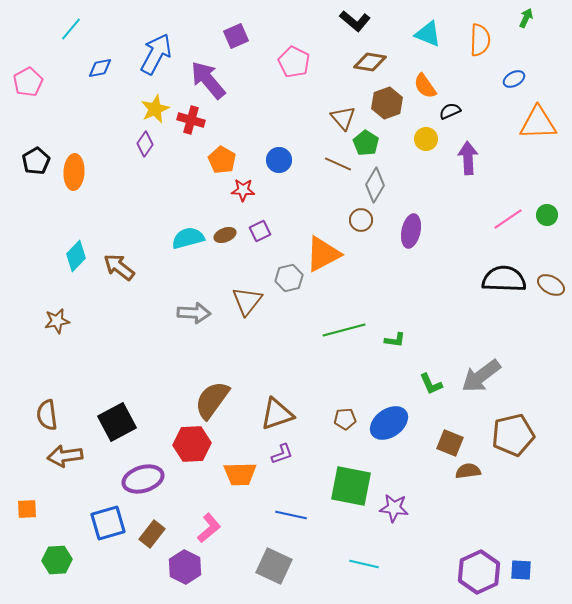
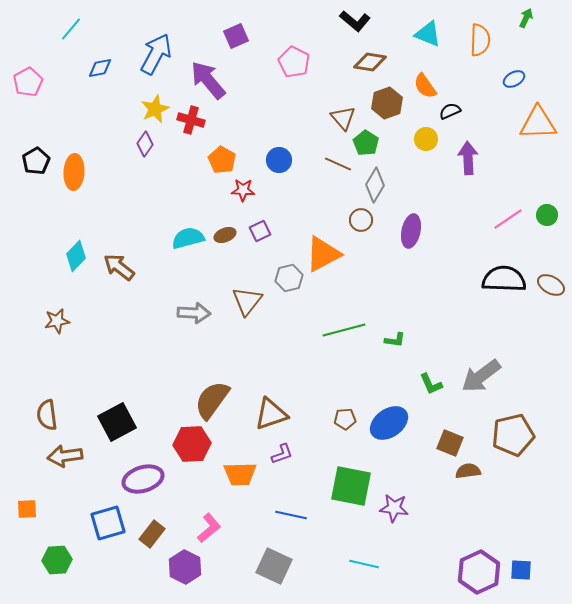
brown triangle at (277, 414): moved 6 px left
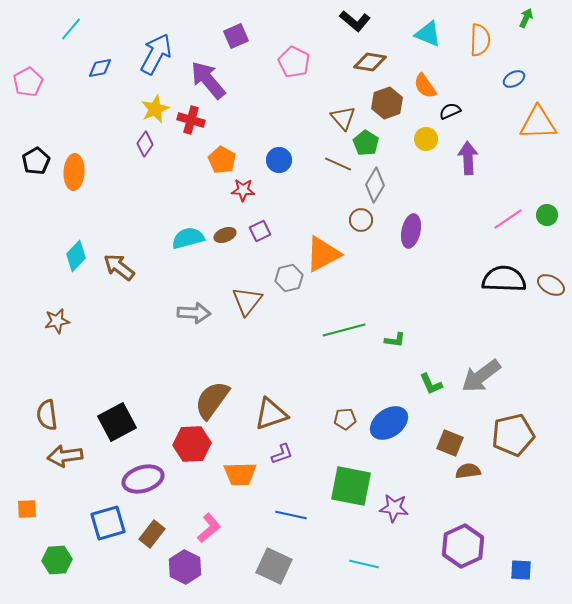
purple hexagon at (479, 572): moved 16 px left, 26 px up
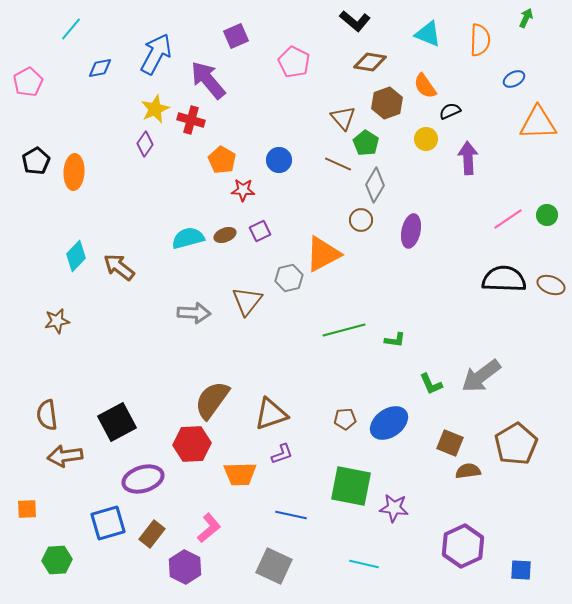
brown ellipse at (551, 285): rotated 8 degrees counterclockwise
brown pentagon at (513, 435): moved 3 px right, 9 px down; rotated 18 degrees counterclockwise
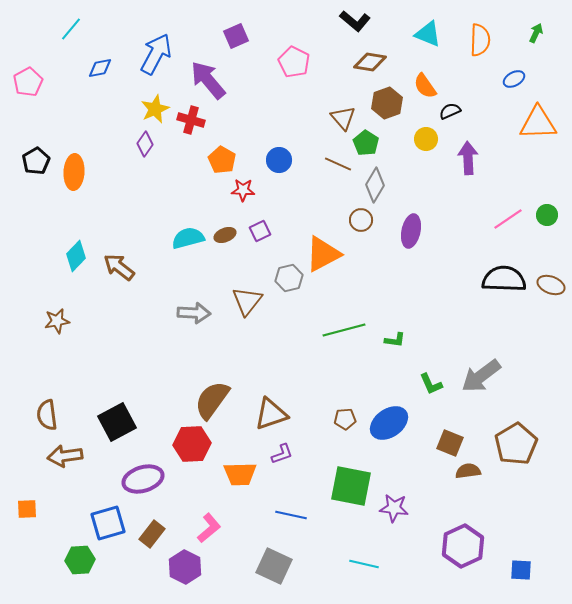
green arrow at (526, 18): moved 10 px right, 15 px down
green hexagon at (57, 560): moved 23 px right
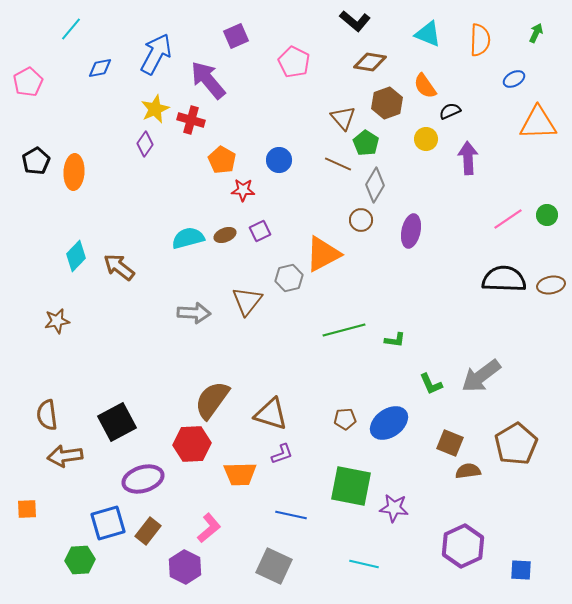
brown ellipse at (551, 285): rotated 32 degrees counterclockwise
brown triangle at (271, 414): rotated 36 degrees clockwise
brown rectangle at (152, 534): moved 4 px left, 3 px up
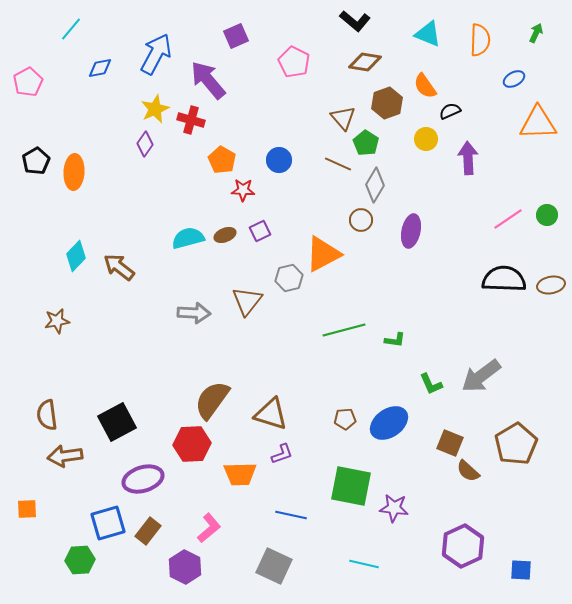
brown diamond at (370, 62): moved 5 px left
brown semicircle at (468, 471): rotated 130 degrees counterclockwise
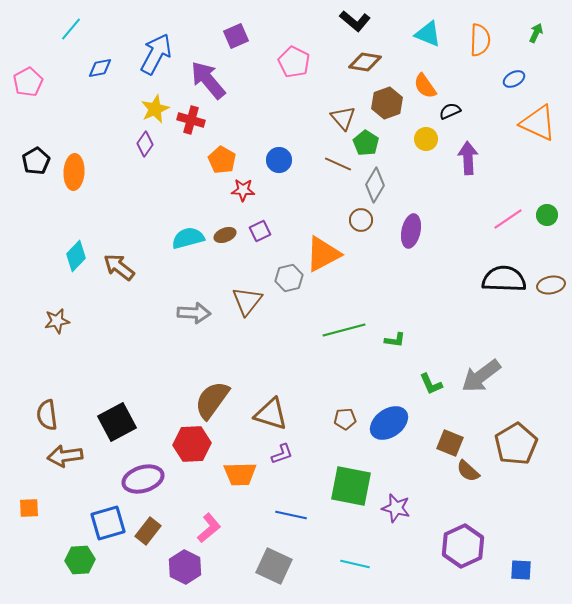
orange triangle at (538, 123): rotated 27 degrees clockwise
purple star at (394, 508): moved 2 px right; rotated 8 degrees clockwise
orange square at (27, 509): moved 2 px right, 1 px up
cyan line at (364, 564): moved 9 px left
